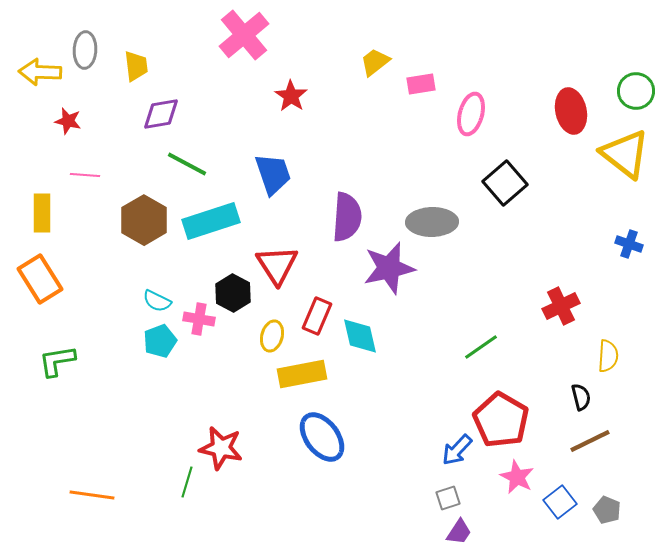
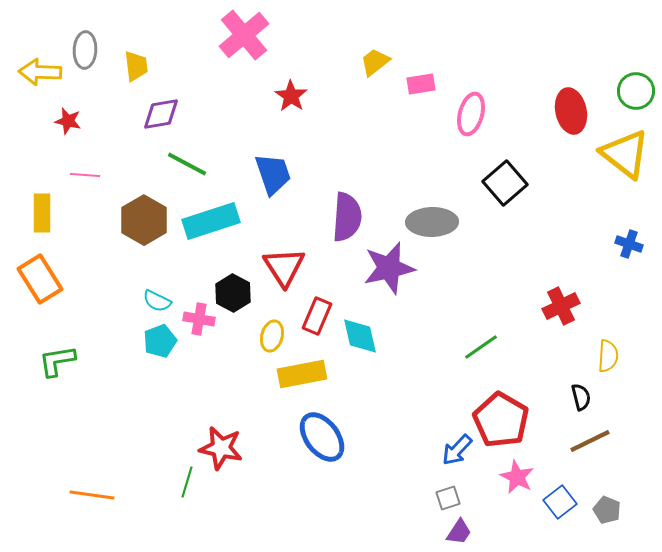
red triangle at (277, 265): moved 7 px right, 2 px down
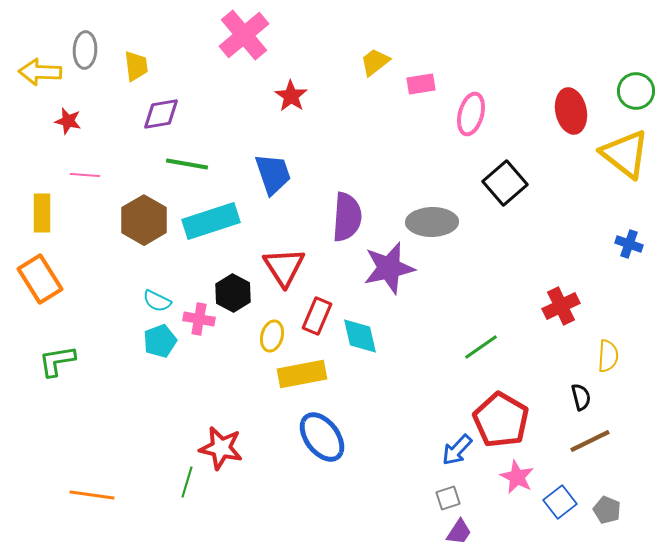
green line at (187, 164): rotated 18 degrees counterclockwise
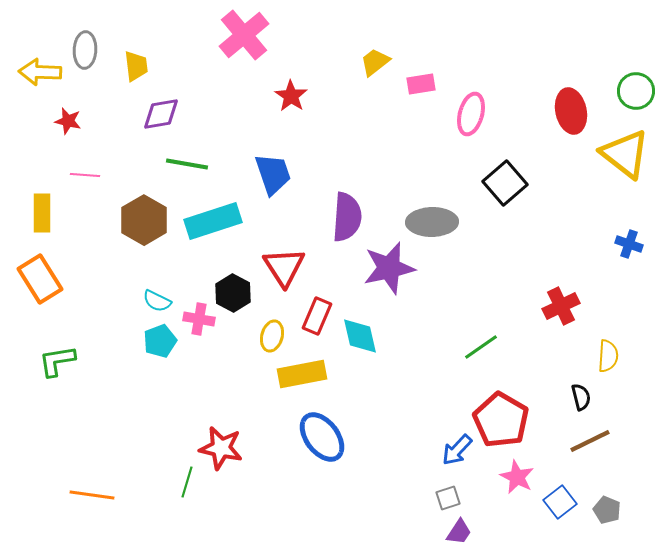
cyan rectangle at (211, 221): moved 2 px right
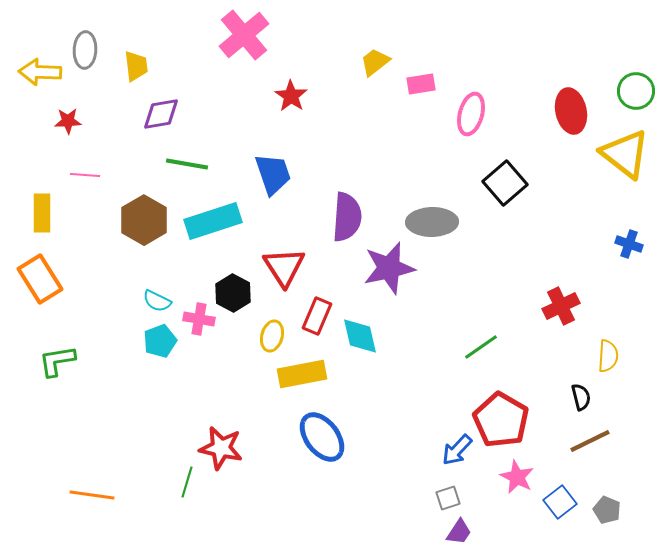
red star at (68, 121): rotated 16 degrees counterclockwise
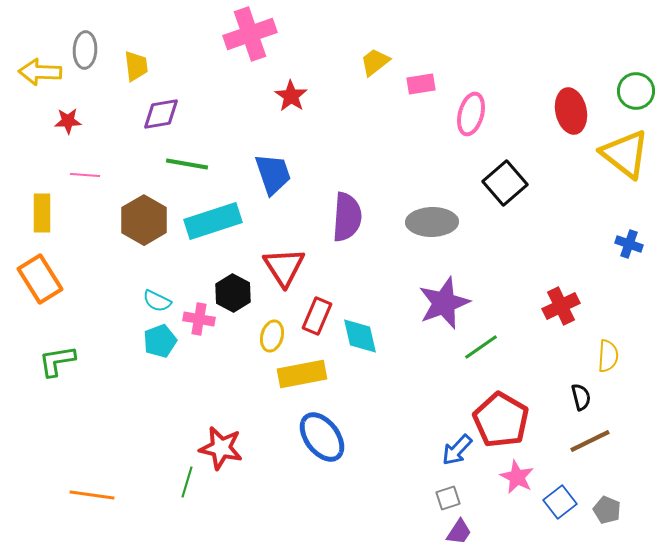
pink cross at (244, 35): moved 6 px right, 1 px up; rotated 21 degrees clockwise
purple star at (389, 268): moved 55 px right, 35 px down; rotated 8 degrees counterclockwise
